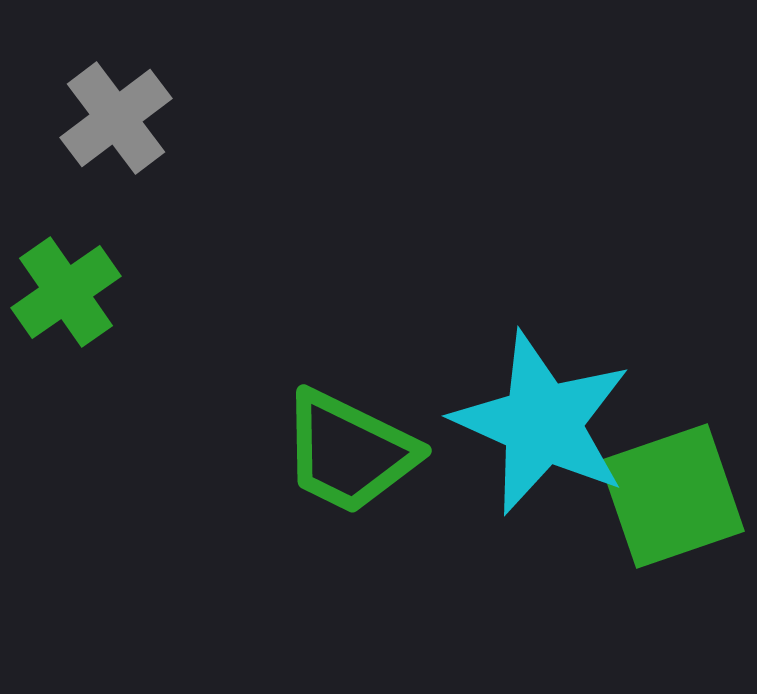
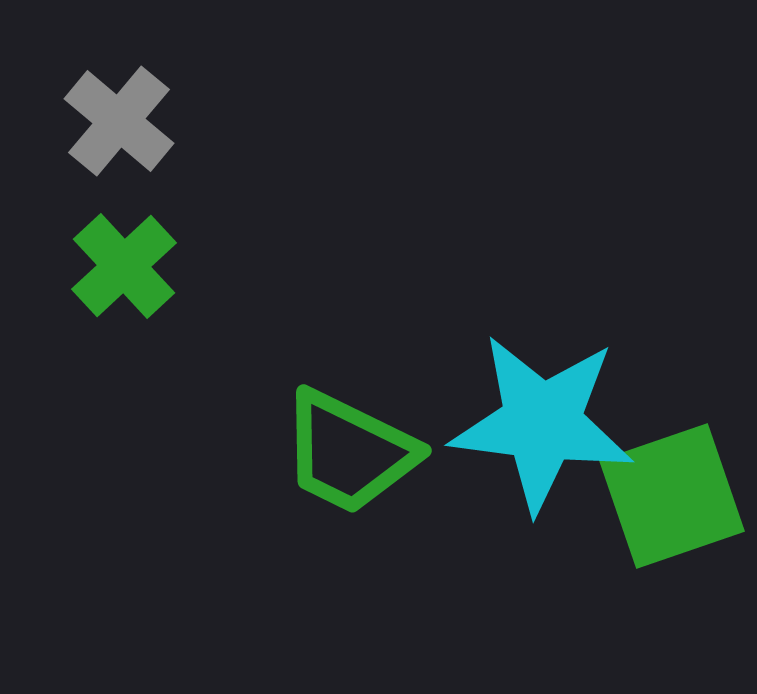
gray cross: moved 3 px right, 3 px down; rotated 13 degrees counterclockwise
green cross: moved 58 px right, 26 px up; rotated 8 degrees counterclockwise
cyan star: rotated 17 degrees counterclockwise
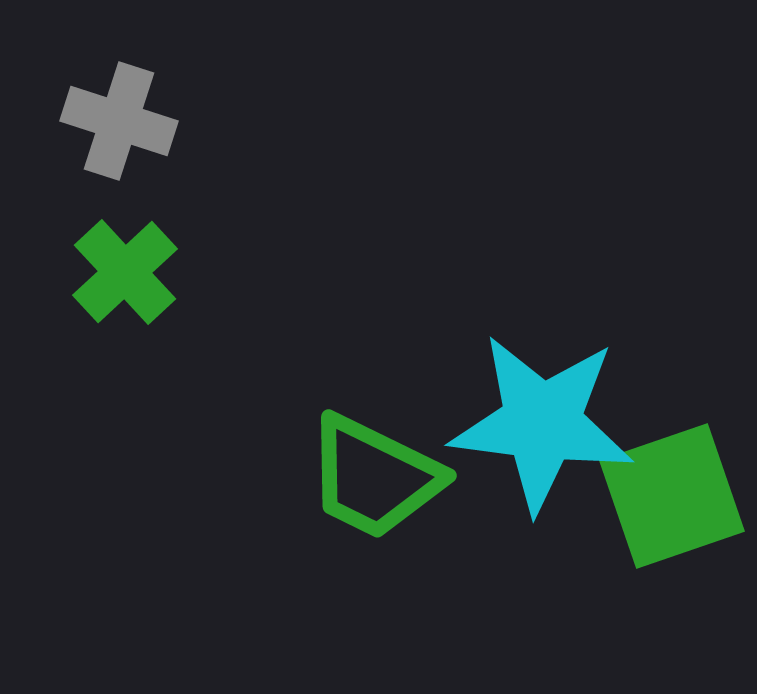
gray cross: rotated 22 degrees counterclockwise
green cross: moved 1 px right, 6 px down
green trapezoid: moved 25 px right, 25 px down
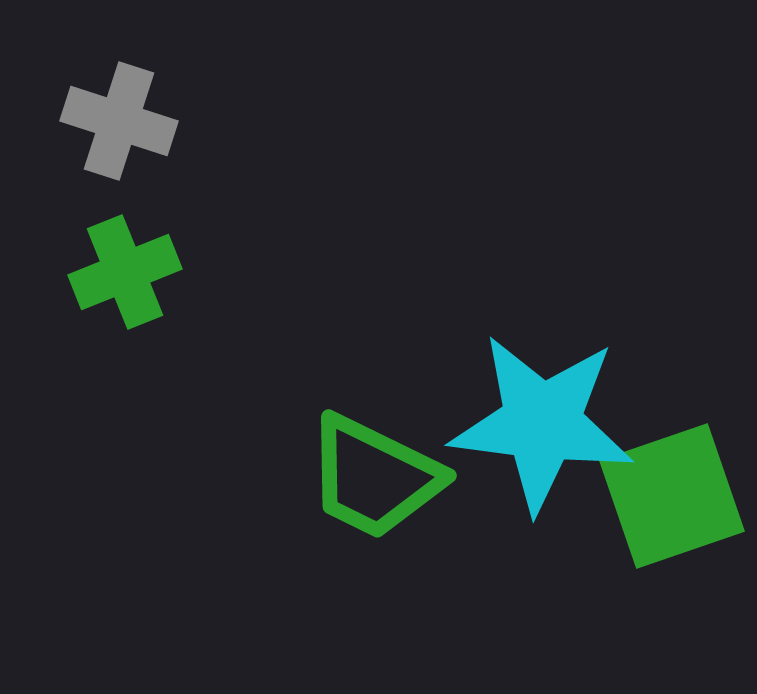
green cross: rotated 21 degrees clockwise
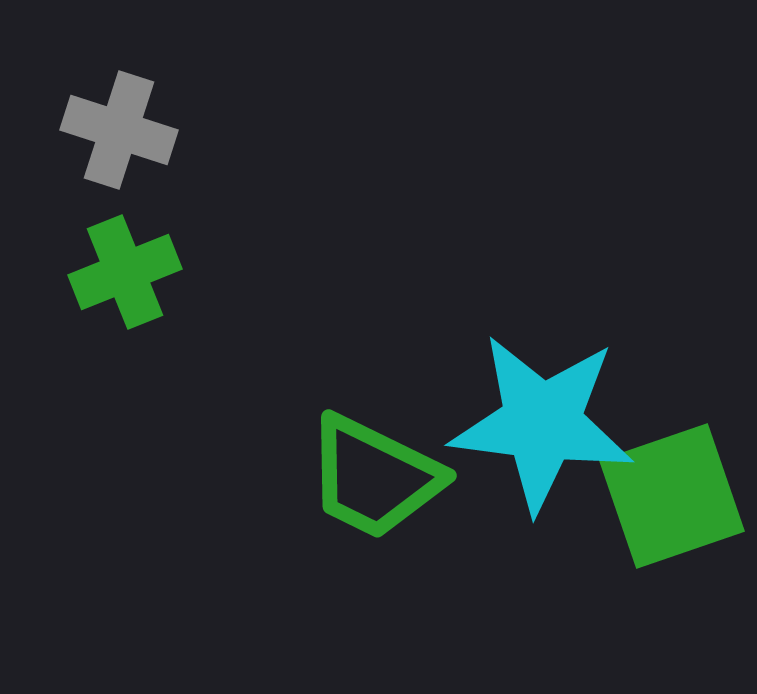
gray cross: moved 9 px down
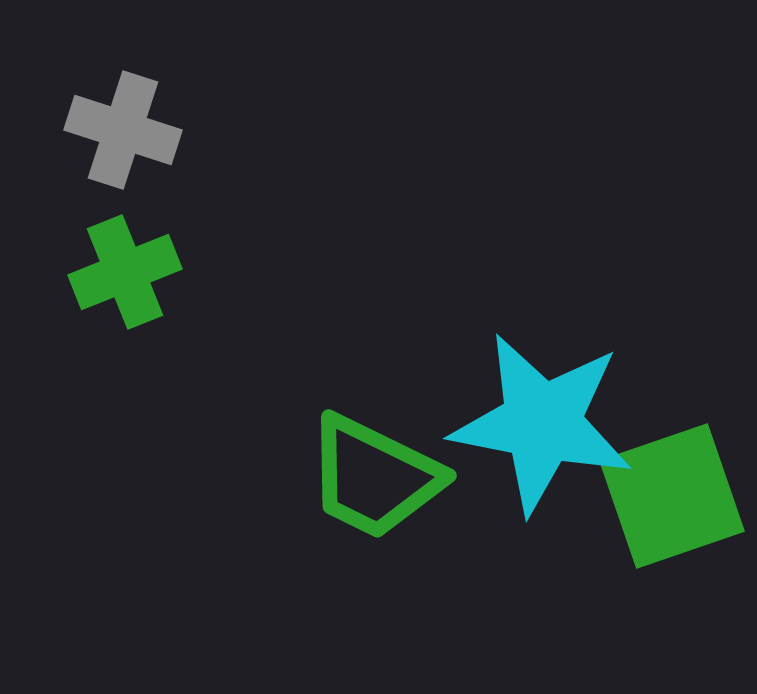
gray cross: moved 4 px right
cyan star: rotated 4 degrees clockwise
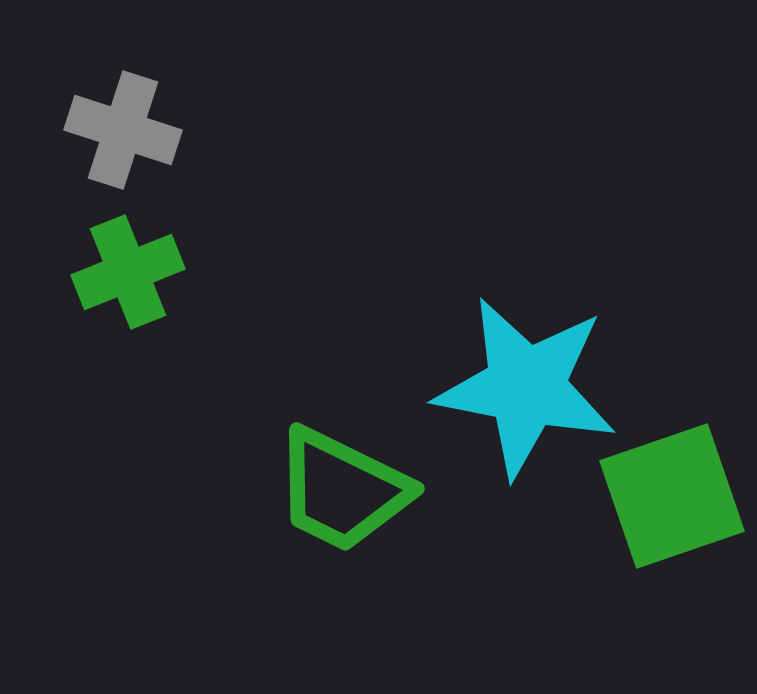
green cross: moved 3 px right
cyan star: moved 16 px left, 36 px up
green trapezoid: moved 32 px left, 13 px down
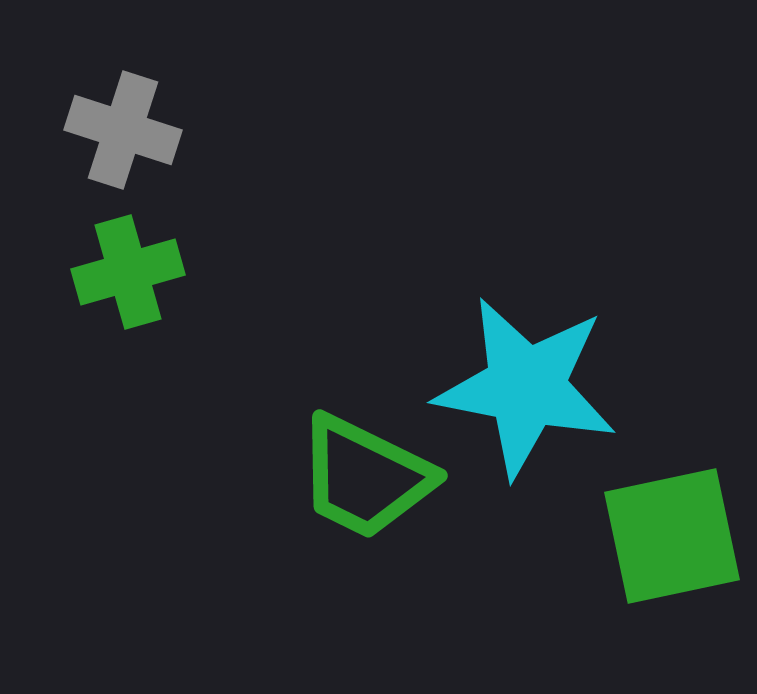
green cross: rotated 6 degrees clockwise
green trapezoid: moved 23 px right, 13 px up
green square: moved 40 px down; rotated 7 degrees clockwise
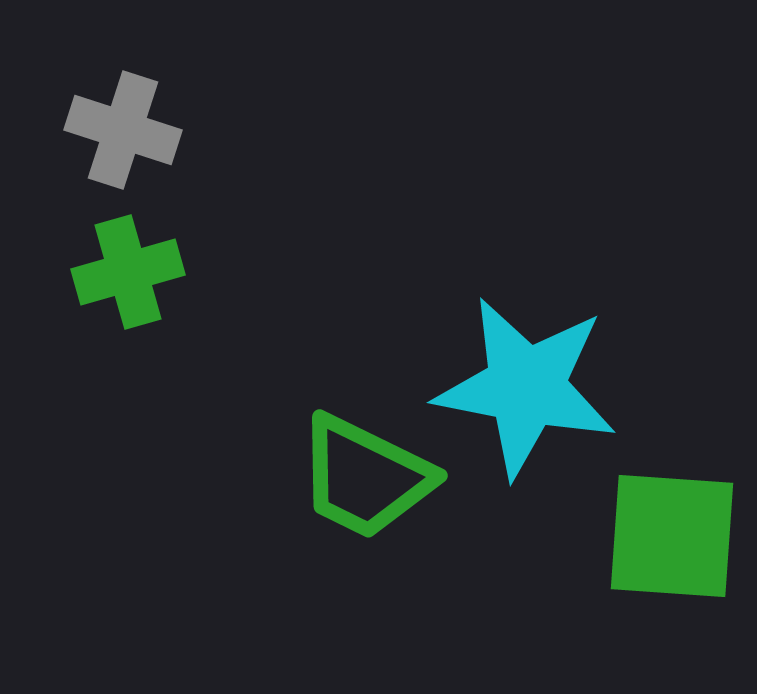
green square: rotated 16 degrees clockwise
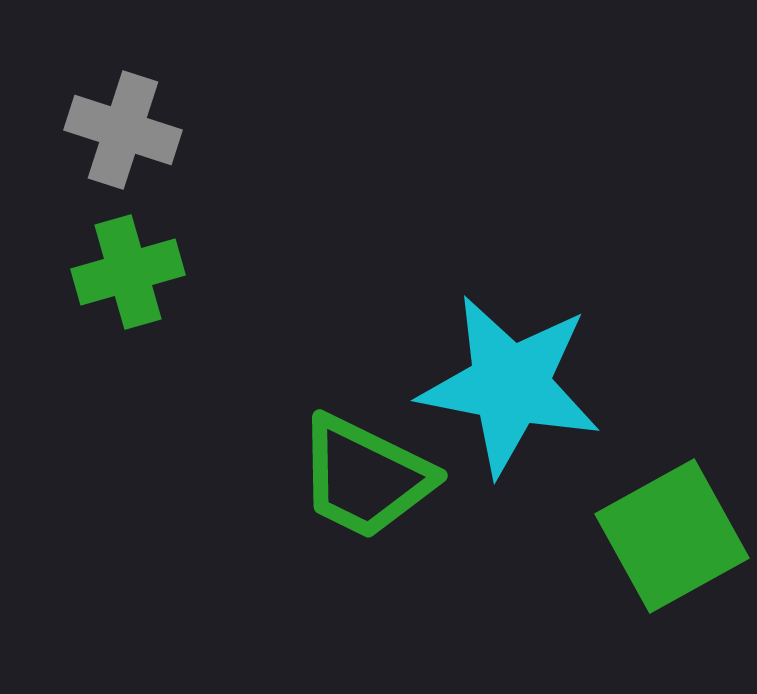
cyan star: moved 16 px left, 2 px up
green square: rotated 33 degrees counterclockwise
